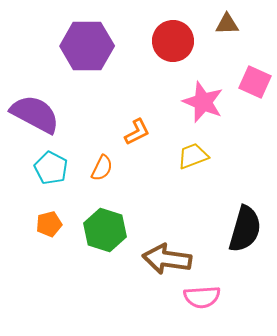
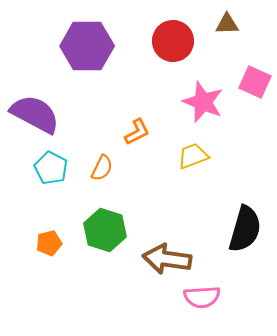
orange pentagon: moved 19 px down
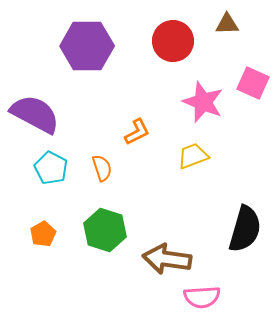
pink square: moved 2 px left, 1 px down
orange semicircle: rotated 44 degrees counterclockwise
orange pentagon: moved 6 px left, 9 px up; rotated 15 degrees counterclockwise
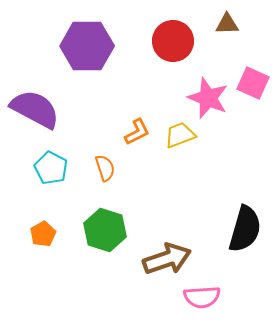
pink star: moved 5 px right, 4 px up
purple semicircle: moved 5 px up
yellow trapezoid: moved 13 px left, 21 px up
orange semicircle: moved 3 px right
brown arrow: rotated 153 degrees clockwise
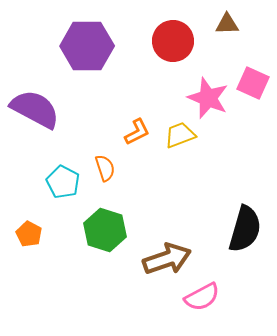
cyan pentagon: moved 12 px right, 14 px down
orange pentagon: moved 14 px left; rotated 15 degrees counterclockwise
pink semicircle: rotated 24 degrees counterclockwise
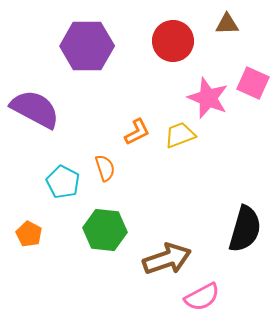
green hexagon: rotated 12 degrees counterclockwise
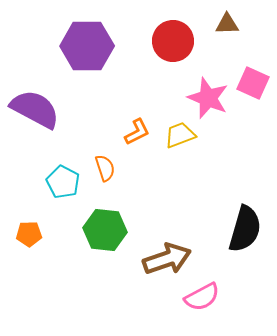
orange pentagon: rotated 30 degrees counterclockwise
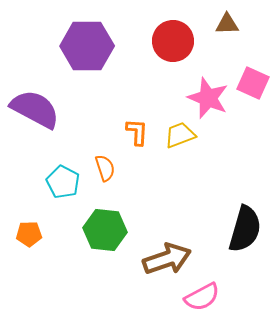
orange L-shape: rotated 60 degrees counterclockwise
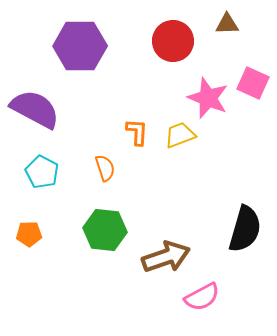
purple hexagon: moved 7 px left
cyan pentagon: moved 21 px left, 10 px up
brown arrow: moved 1 px left, 2 px up
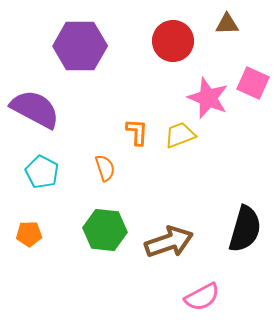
brown arrow: moved 3 px right, 15 px up
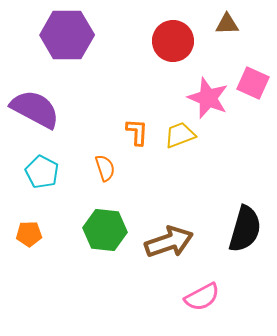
purple hexagon: moved 13 px left, 11 px up
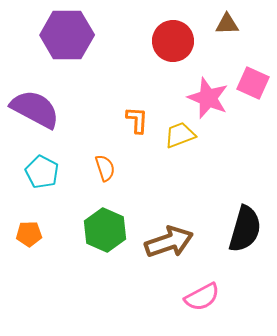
orange L-shape: moved 12 px up
green hexagon: rotated 18 degrees clockwise
